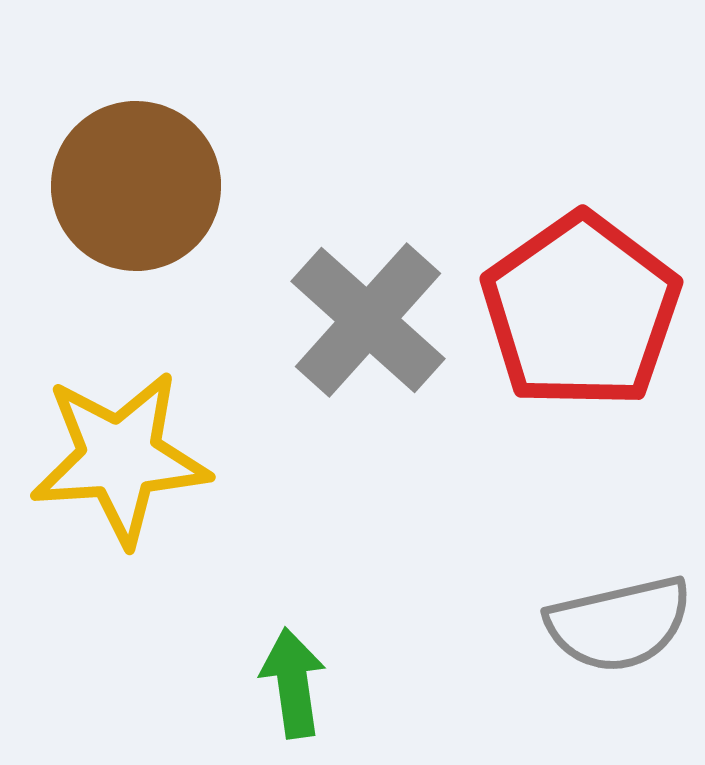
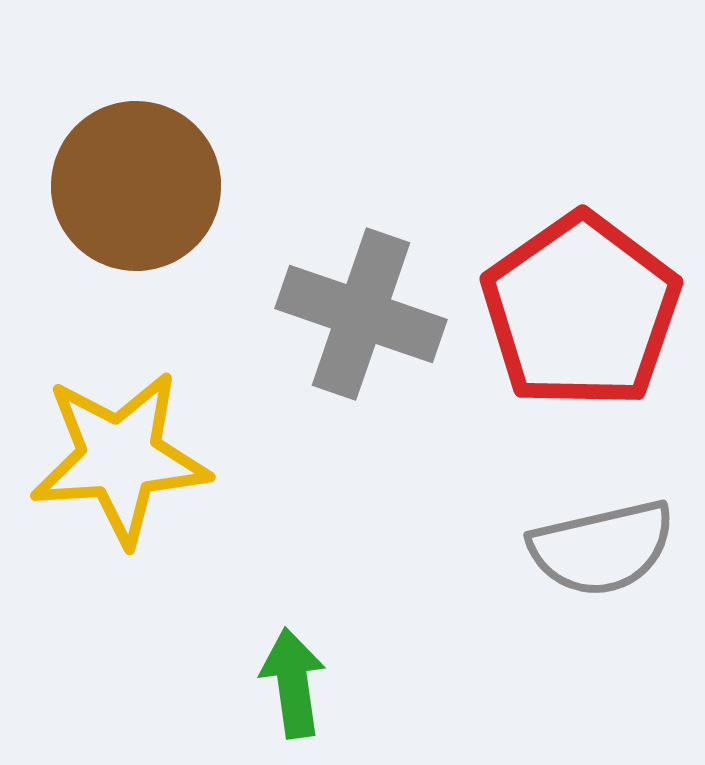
gray cross: moved 7 px left, 6 px up; rotated 23 degrees counterclockwise
gray semicircle: moved 17 px left, 76 px up
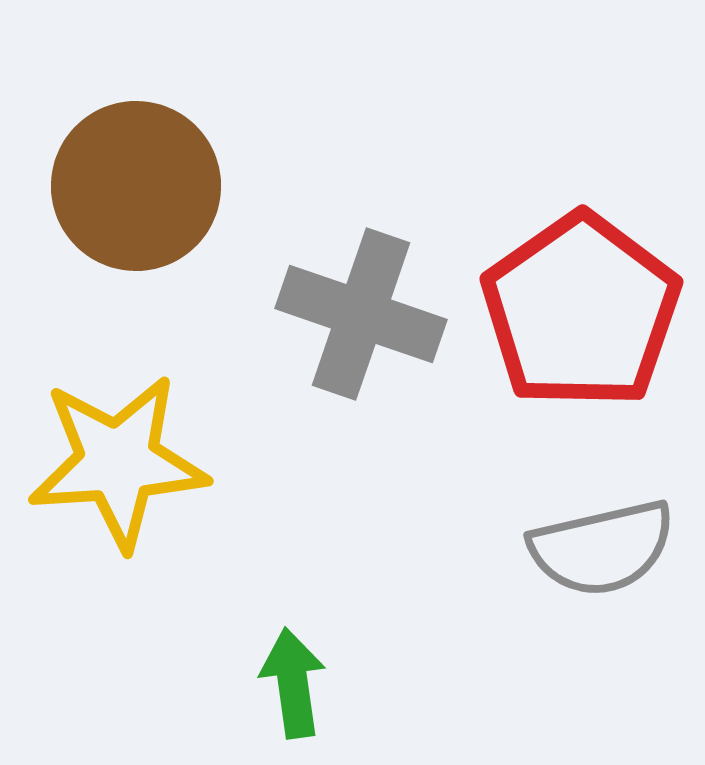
yellow star: moved 2 px left, 4 px down
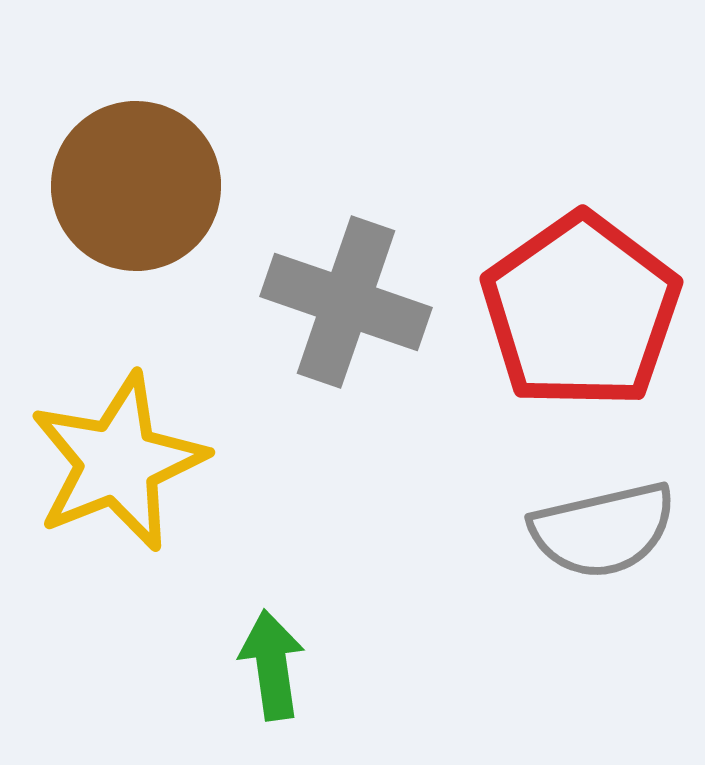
gray cross: moved 15 px left, 12 px up
yellow star: rotated 18 degrees counterclockwise
gray semicircle: moved 1 px right, 18 px up
green arrow: moved 21 px left, 18 px up
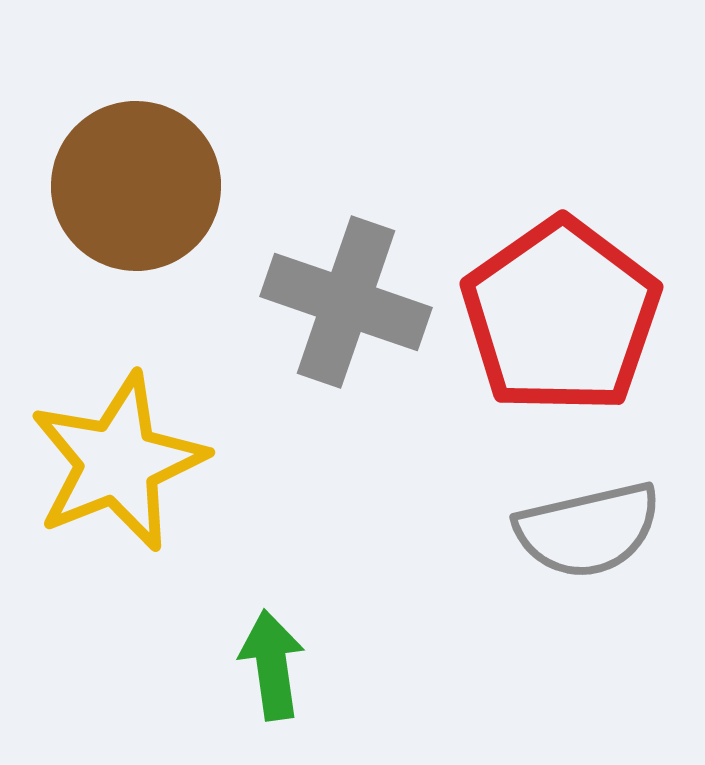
red pentagon: moved 20 px left, 5 px down
gray semicircle: moved 15 px left
